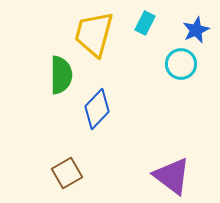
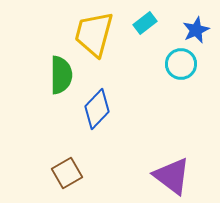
cyan rectangle: rotated 25 degrees clockwise
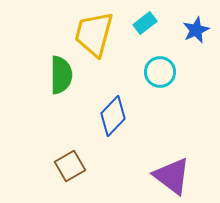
cyan circle: moved 21 px left, 8 px down
blue diamond: moved 16 px right, 7 px down
brown square: moved 3 px right, 7 px up
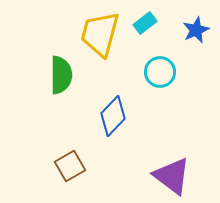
yellow trapezoid: moved 6 px right
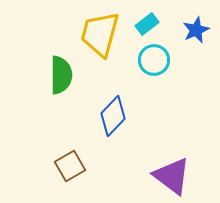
cyan rectangle: moved 2 px right, 1 px down
cyan circle: moved 6 px left, 12 px up
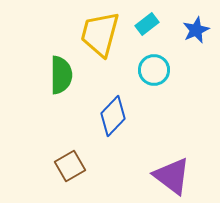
cyan circle: moved 10 px down
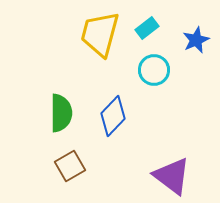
cyan rectangle: moved 4 px down
blue star: moved 10 px down
green semicircle: moved 38 px down
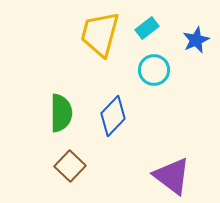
brown square: rotated 16 degrees counterclockwise
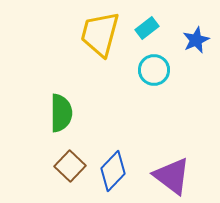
blue diamond: moved 55 px down
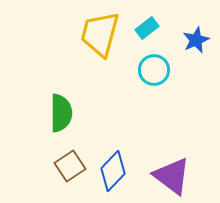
brown square: rotated 12 degrees clockwise
